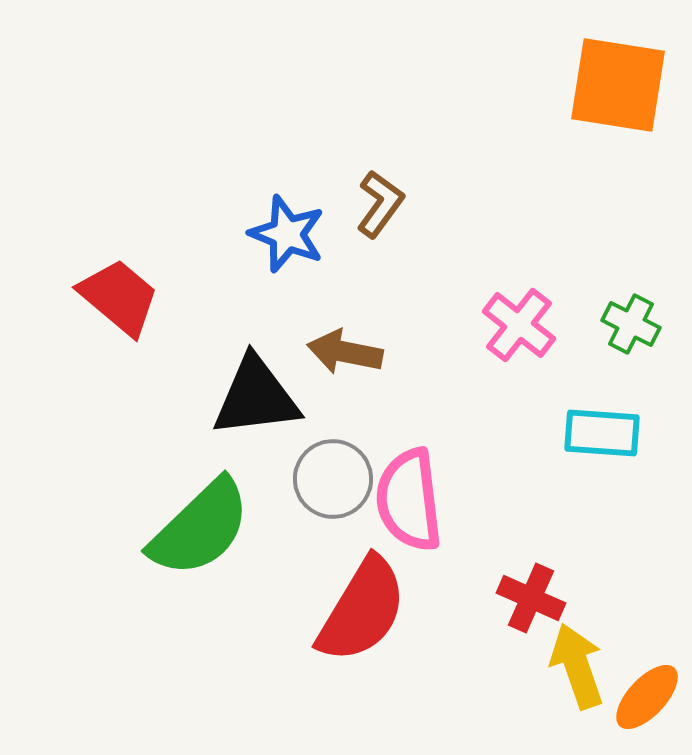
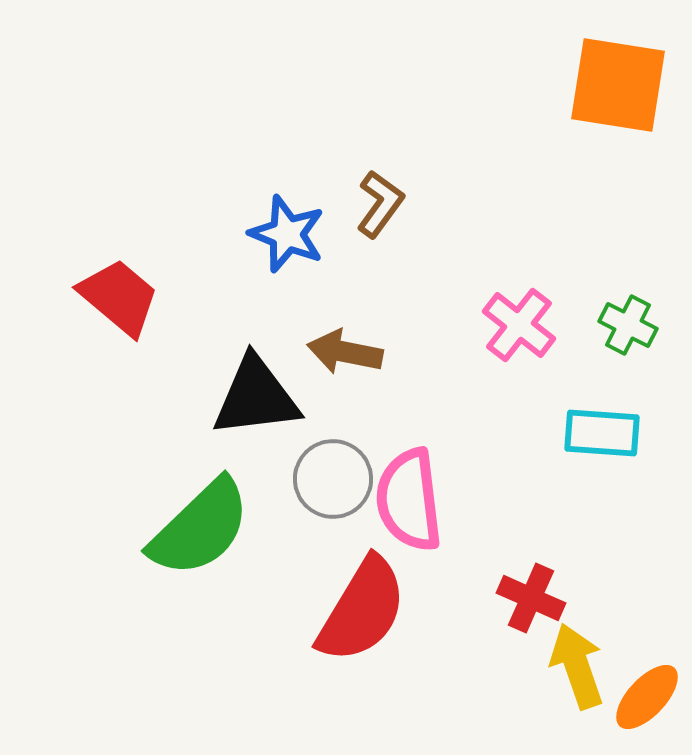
green cross: moved 3 px left, 1 px down
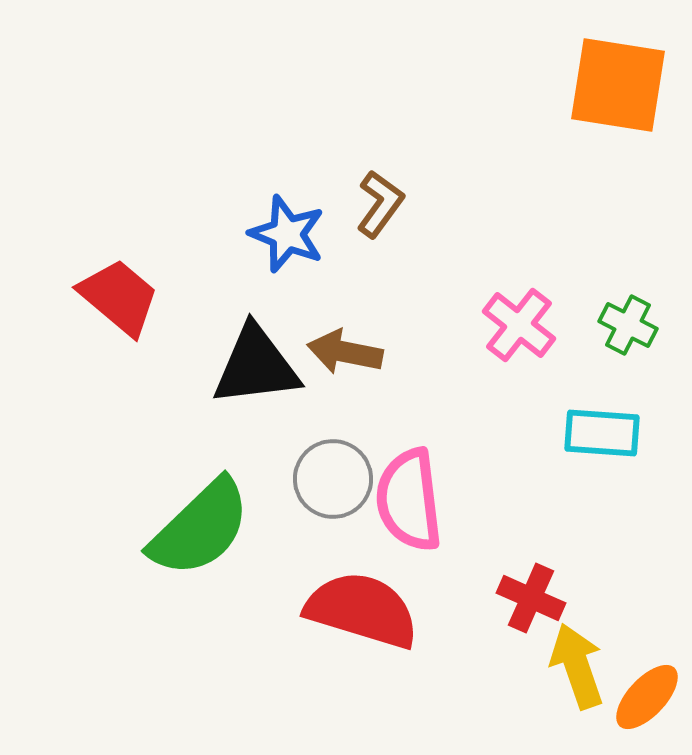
black triangle: moved 31 px up
red semicircle: rotated 104 degrees counterclockwise
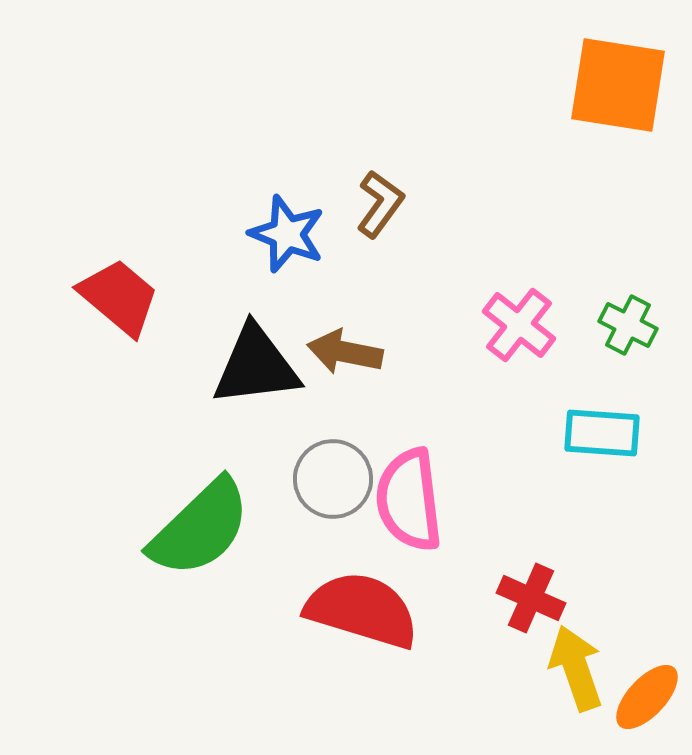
yellow arrow: moved 1 px left, 2 px down
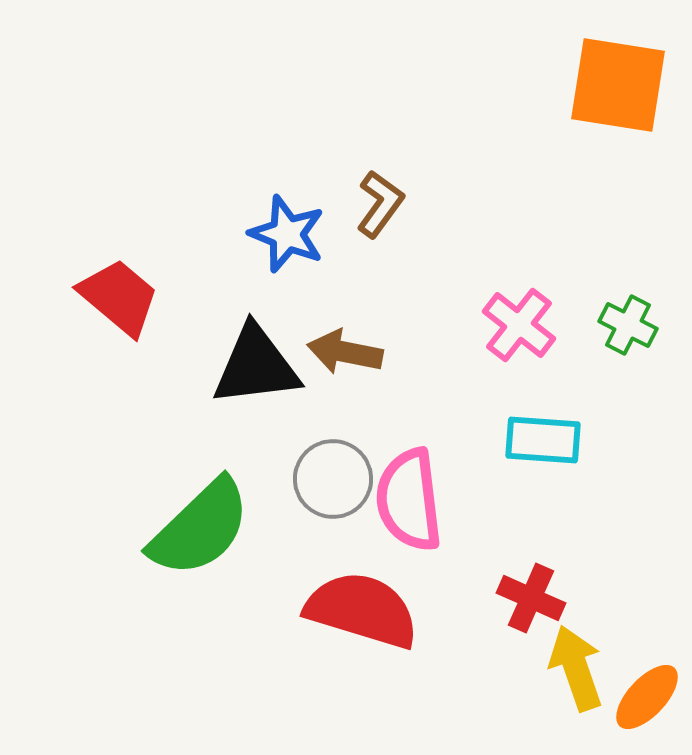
cyan rectangle: moved 59 px left, 7 px down
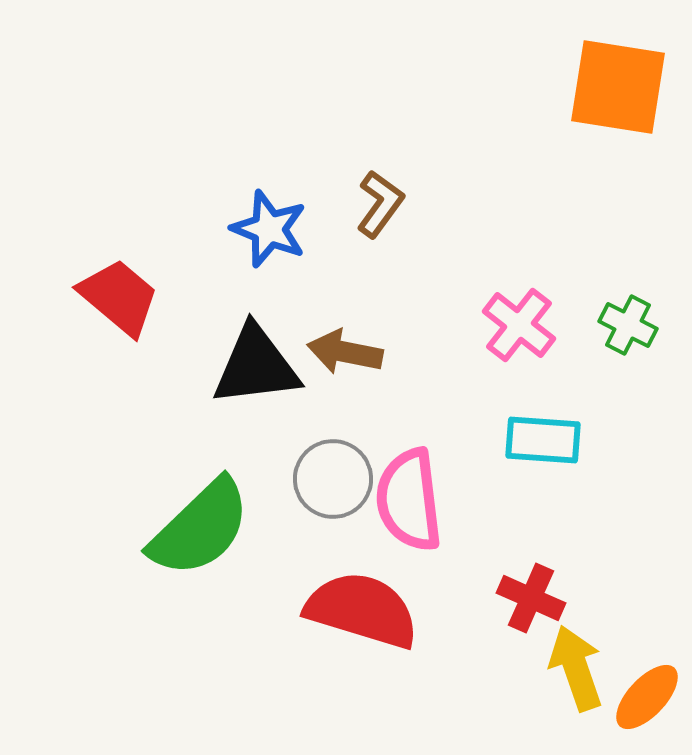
orange square: moved 2 px down
blue star: moved 18 px left, 5 px up
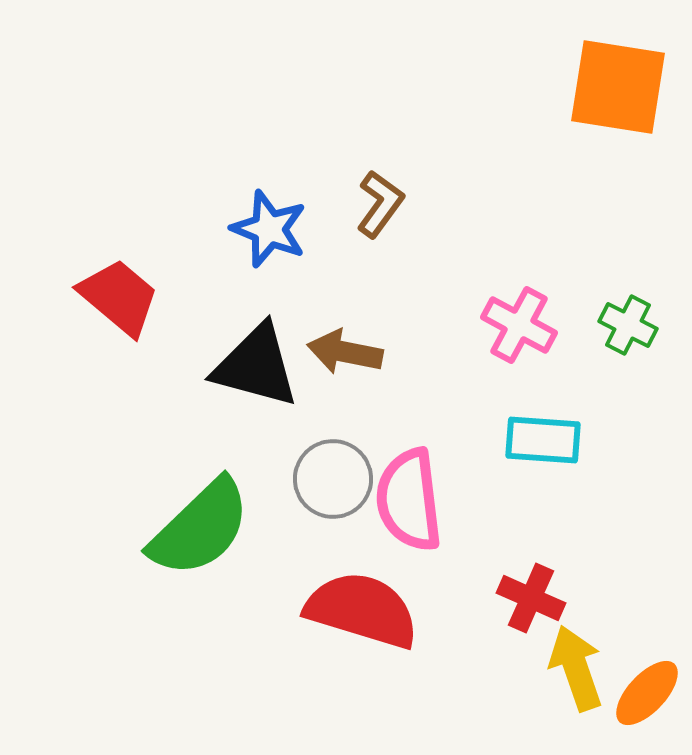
pink cross: rotated 10 degrees counterclockwise
black triangle: rotated 22 degrees clockwise
orange ellipse: moved 4 px up
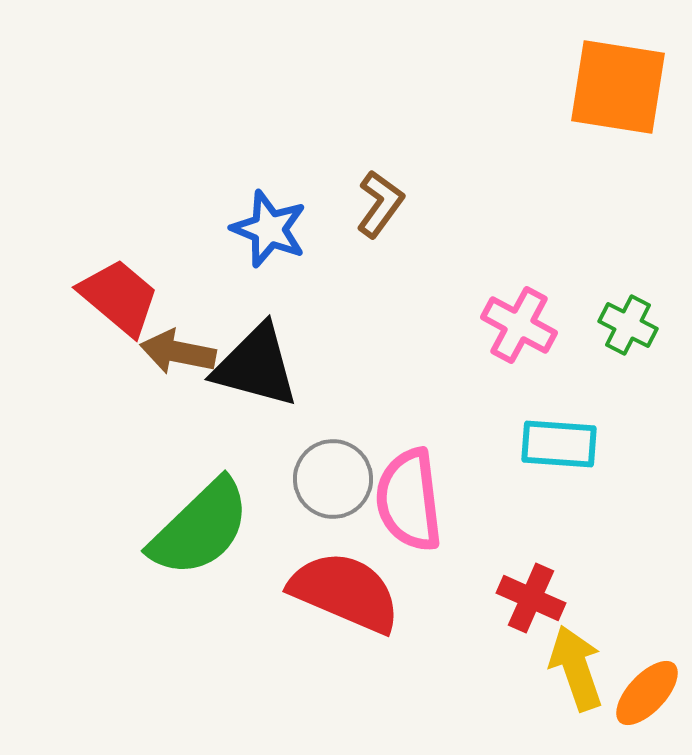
brown arrow: moved 167 px left
cyan rectangle: moved 16 px right, 4 px down
red semicircle: moved 17 px left, 18 px up; rotated 6 degrees clockwise
